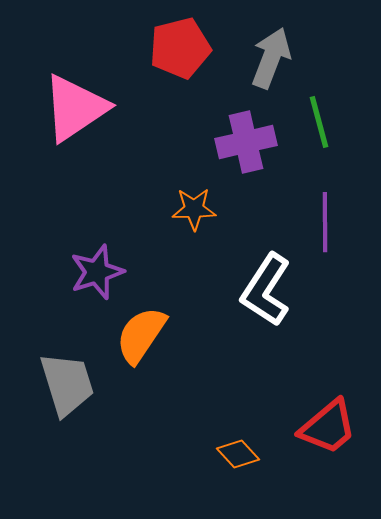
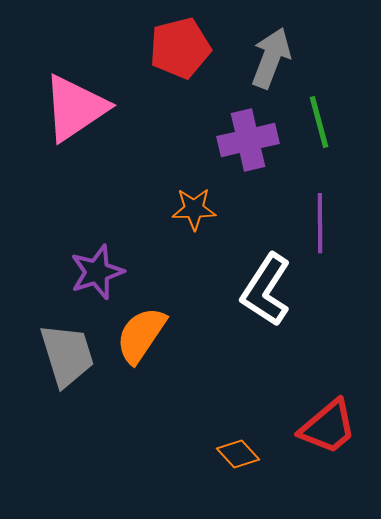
purple cross: moved 2 px right, 2 px up
purple line: moved 5 px left, 1 px down
gray trapezoid: moved 29 px up
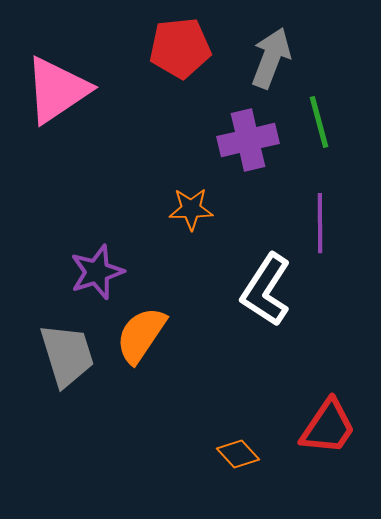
red pentagon: rotated 8 degrees clockwise
pink triangle: moved 18 px left, 18 px up
orange star: moved 3 px left
red trapezoid: rotated 16 degrees counterclockwise
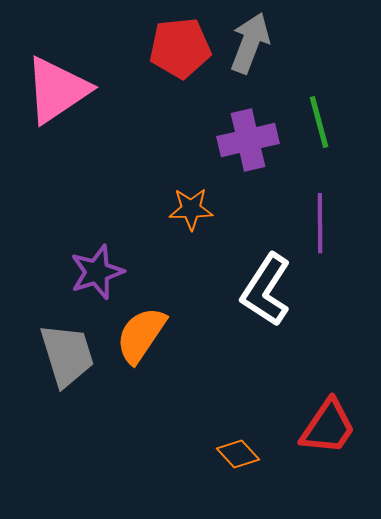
gray arrow: moved 21 px left, 15 px up
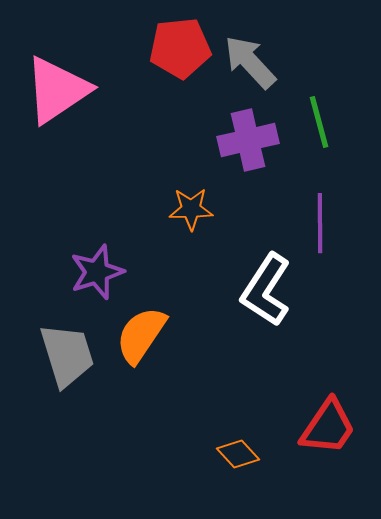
gray arrow: moved 19 px down; rotated 64 degrees counterclockwise
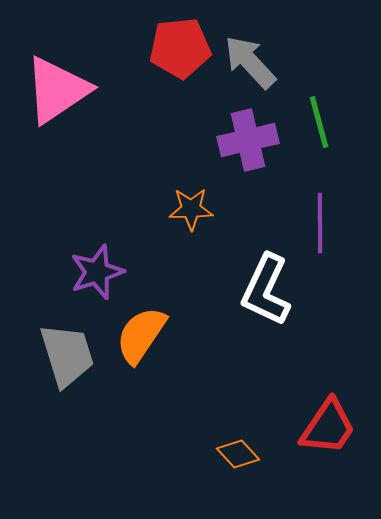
white L-shape: rotated 8 degrees counterclockwise
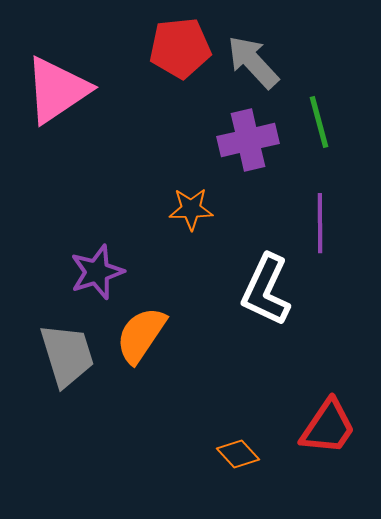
gray arrow: moved 3 px right
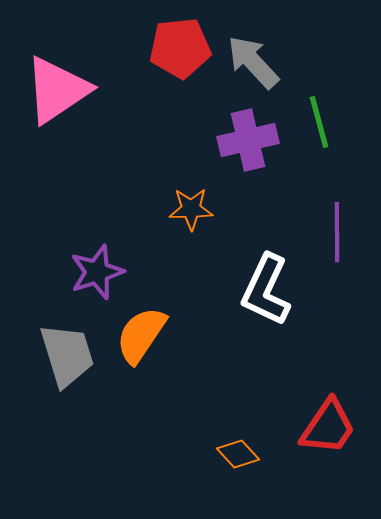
purple line: moved 17 px right, 9 px down
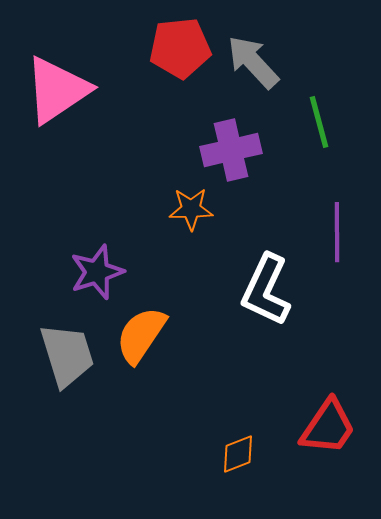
purple cross: moved 17 px left, 10 px down
orange diamond: rotated 69 degrees counterclockwise
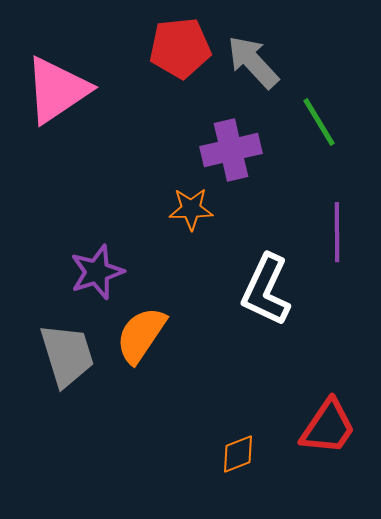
green line: rotated 16 degrees counterclockwise
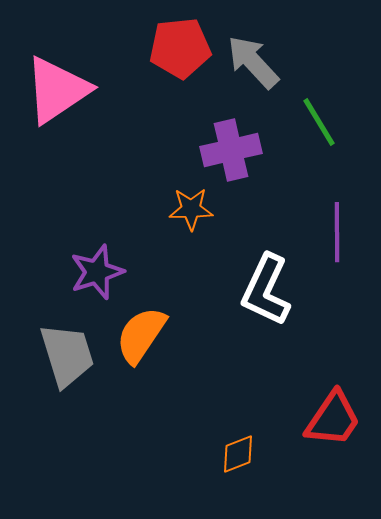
red trapezoid: moved 5 px right, 8 px up
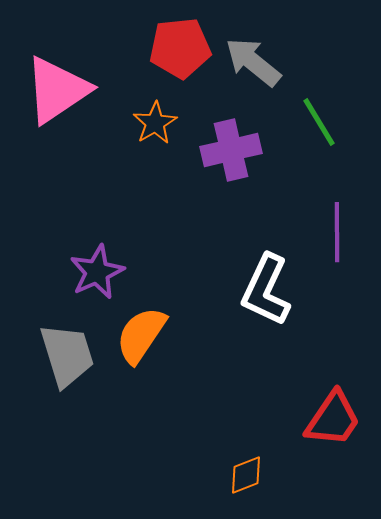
gray arrow: rotated 8 degrees counterclockwise
orange star: moved 36 px left, 86 px up; rotated 30 degrees counterclockwise
purple star: rotated 6 degrees counterclockwise
orange diamond: moved 8 px right, 21 px down
